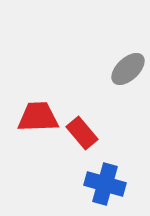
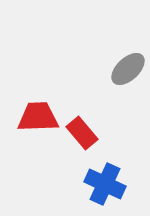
blue cross: rotated 9 degrees clockwise
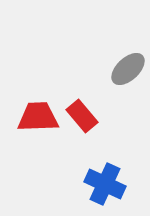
red rectangle: moved 17 px up
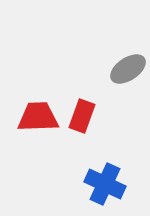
gray ellipse: rotated 9 degrees clockwise
red rectangle: rotated 60 degrees clockwise
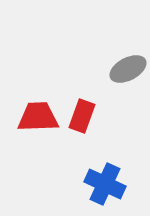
gray ellipse: rotated 6 degrees clockwise
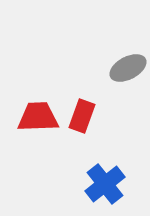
gray ellipse: moved 1 px up
blue cross: rotated 27 degrees clockwise
